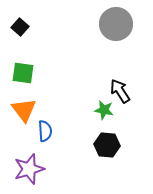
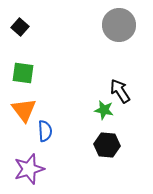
gray circle: moved 3 px right, 1 px down
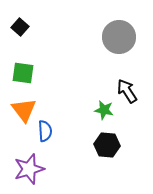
gray circle: moved 12 px down
black arrow: moved 7 px right
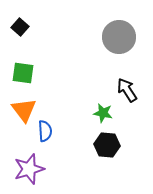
black arrow: moved 1 px up
green star: moved 1 px left, 3 px down
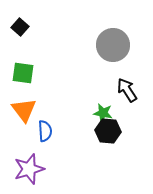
gray circle: moved 6 px left, 8 px down
black hexagon: moved 1 px right, 14 px up
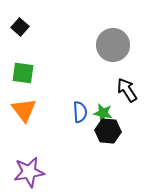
blue semicircle: moved 35 px right, 19 px up
purple star: moved 3 px down; rotated 8 degrees clockwise
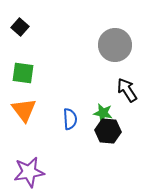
gray circle: moved 2 px right
blue semicircle: moved 10 px left, 7 px down
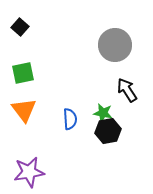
green square: rotated 20 degrees counterclockwise
black hexagon: rotated 15 degrees counterclockwise
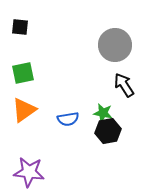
black square: rotated 36 degrees counterclockwise
black arrow: moved 3 px left, 5 px up
orange triangle: rotated 32 degrees clockwise
blue semicircle: moved 2 px left; rotated 85 degrees clockwise
purple star: rotated 16 degrees clockwise
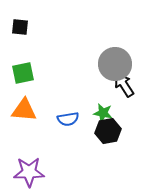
gray circle: moved 19 px down
orange triangle: rotated 40 degrees clockwise
purple star: rotated 8 degrees counterclockwise
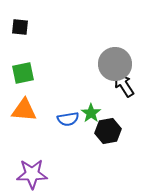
green star: moved 12 px left; rotated 24 degrees clockwise
purple star: moved 3 px right, 2 px down
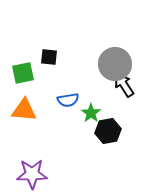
black square: moved 29 px right, 30 px down
blue semicircle: moved 19 px up
